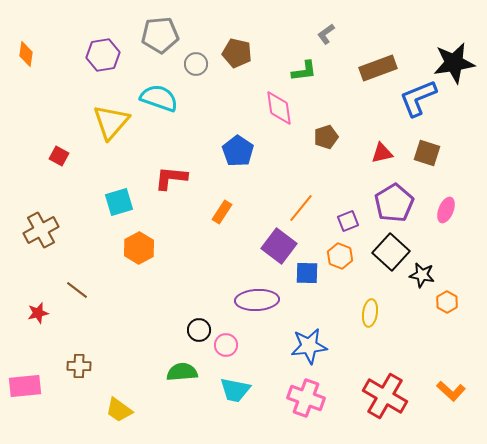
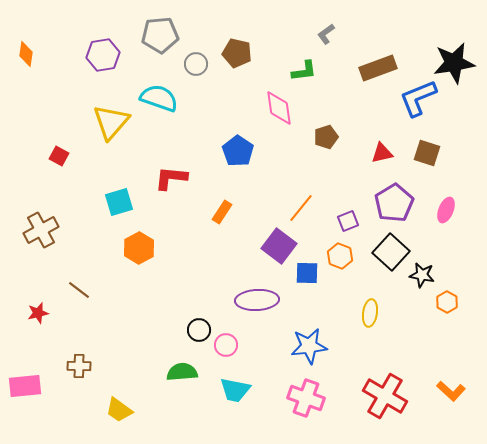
brown line at (77, 290): moved 2 px right
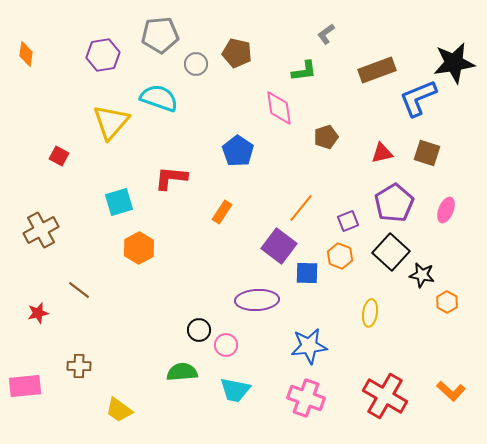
brown rectangle at (378, 68): moved 1 px left, 2 px down
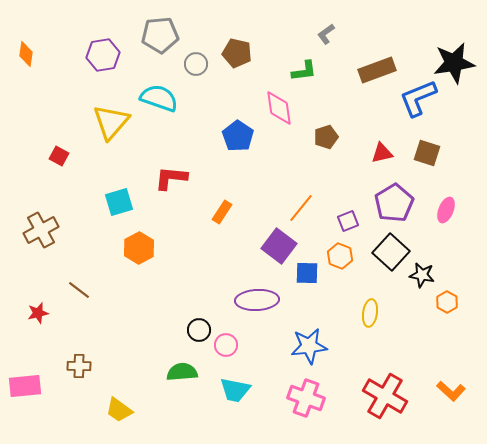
blue pentagon at (238, 151): moved 15 px up
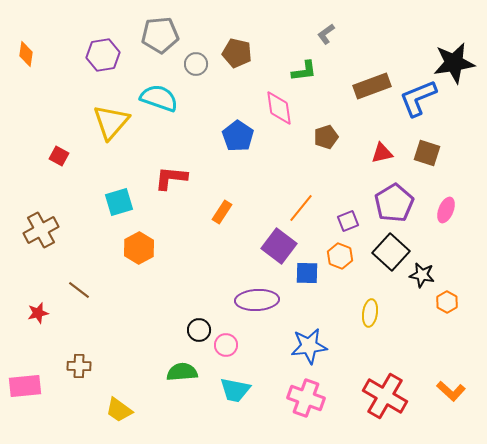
brown rectangle at (377, 70): moved 5 px left, 16 px down
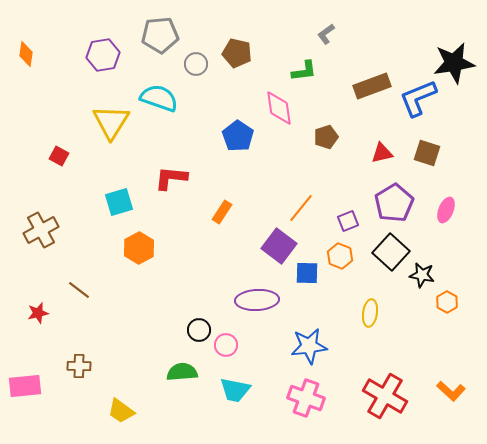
yellow triangle at (111, 122): rotated 9 degrees counterclockwise
yellow trapezoid at (119, 410): moved 2 px right, 1 px down
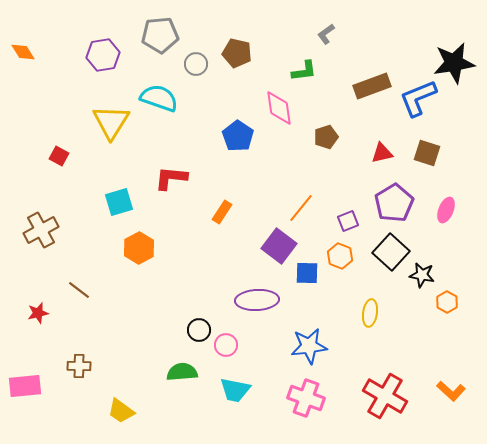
orange diamond at (26, 54): moved 3 px left, 2 px up; rotated 40 degrees counterclockwise
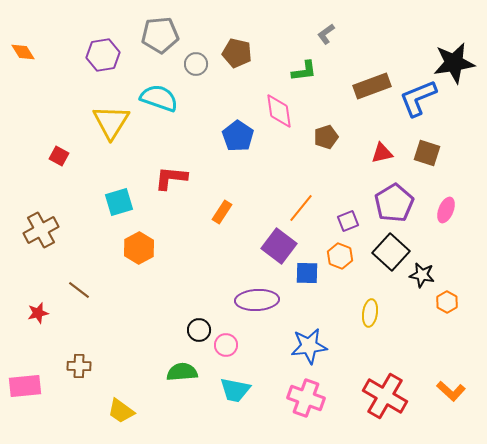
pink diamond at (279, 108): moved 3 px down
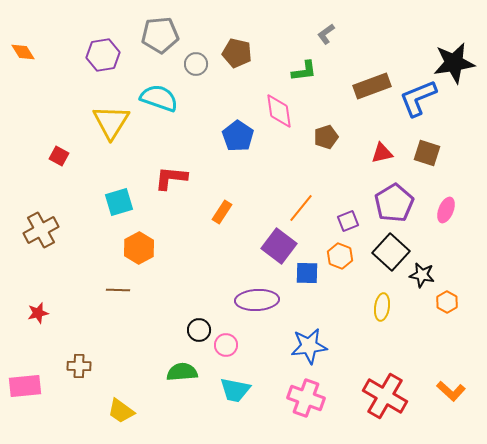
brown line at (79, 290): moved 39 px right; rotated 35 degrees counterclockwise
yellow ellipse at (370, 313): moved 12 px right, 6 px up
